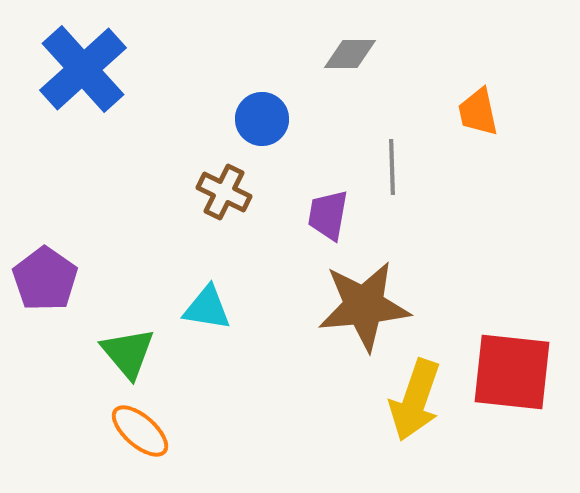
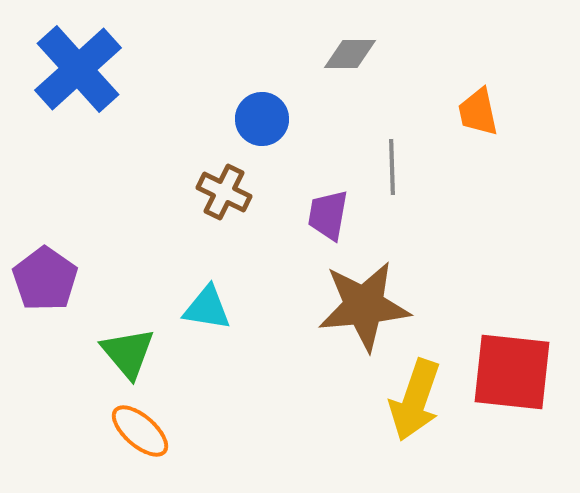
blue cross: moved 5 px left
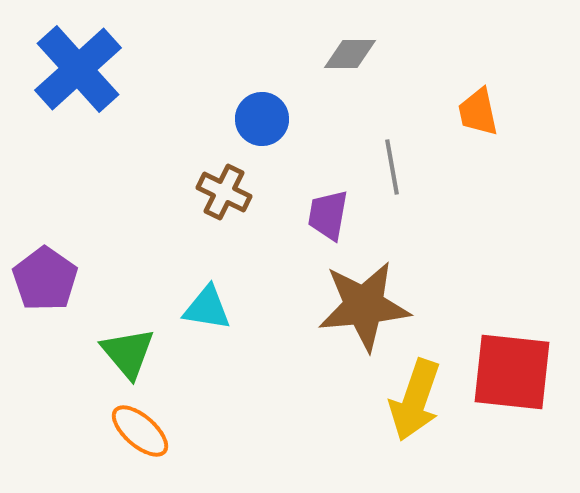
gray line: rotated 8 degrees counterclockwise
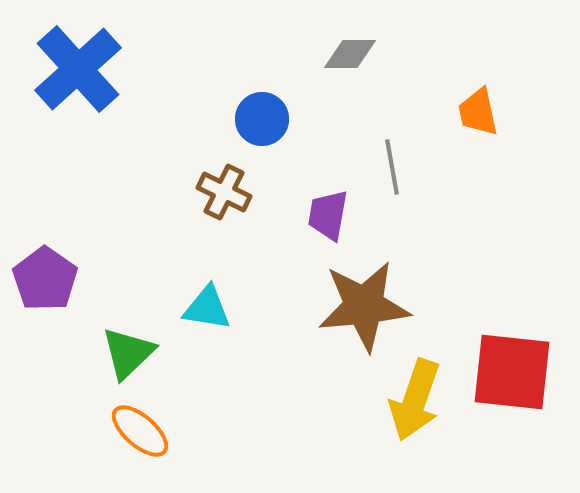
green triangle: rotated 26 degrees clockwise
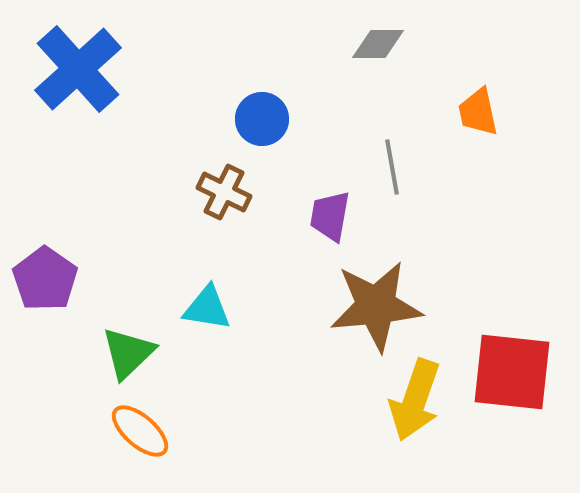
gray diamond: moved 28 px right, 10 px up
purple trapezoid: moved 2 px right, 1 px down
brown star: moved 12 px right
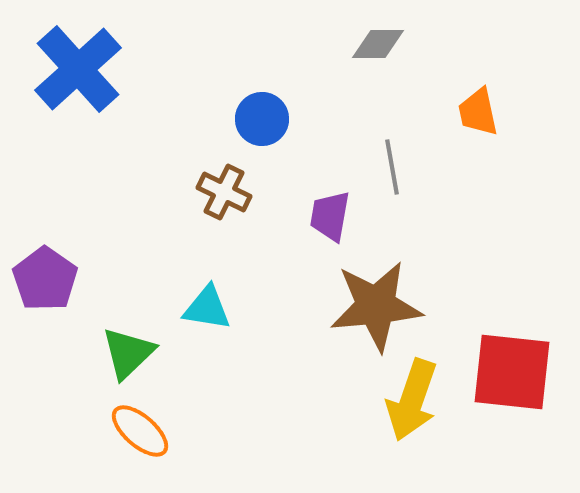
yellow arrow: moved 3 px left
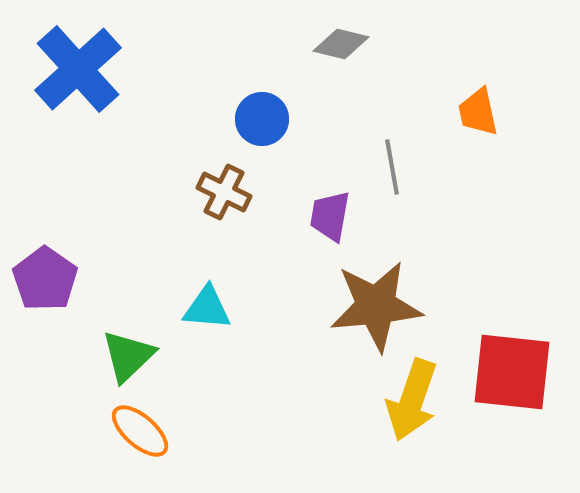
gray diamond: moved 37 px left; rotated 14 degrees clockwise
cyan triangle: rotated 4 degrees counterclockwise
green triangle: moved 3 px down
